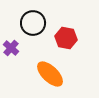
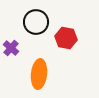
black circle: moved 3 px right, 1 px up
orange ellipse: moved 11 px left; rotated 52 degrees clockwise
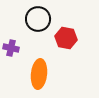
black circle: moved 2 px right, 3 px up
purple cross: rotated 28 degrees counterclockwise
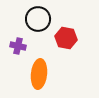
purple cross: moved 7 px right, 2 px up
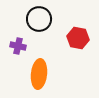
black circle: moved 1 px right
red hexagon: moved 12 px right
